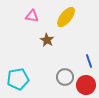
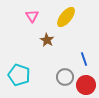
pink triangle: rotated 48 degrees clockwise
blue line: moved 5 px left, 2 px up
cyan pentagon: moved 1 px right, 4 px up; rotated 30 degrees clockwise
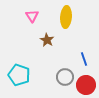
yellow ellipse: rotated 35 degrees counterclockwise
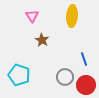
yellow ellipse: moved 6 px right, 1 px up
brown star: moved 5 px left
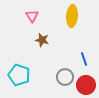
brown star: rotated 16 degrees counterclockwise
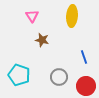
blue line: moved 2 px up
gray circle: moved 6 px left
red circle: moved 1 px down
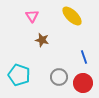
yellow ellipse: rotated 50 degrees counterclockwise
red circle: moved 3 px left, 3 px up
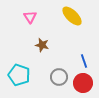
pink triangle: moved 2 px left, 1 px down
brown star: moved 5 px down
blue line: moved 4 px down
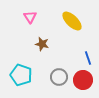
yellow ellipse: moved 5 px down
brown star: moved 1 px up
blue line: moved 4 px right, 3 px up
cyan pentagon: moved 2 px right
red circle: moved 3 px up
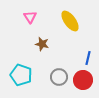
yellow ellipse: moved 2 px left; rotated 10 degrees clockwise
blue line: rotated 32 degrees clockwise
